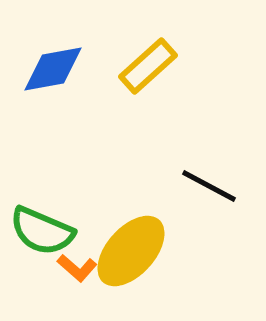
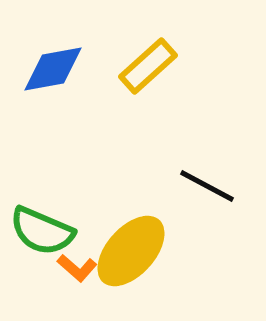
black line: moved 2 px left
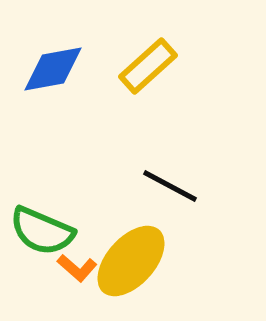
black line: moved 37 px left
yellow ellipse: moved 10 px down
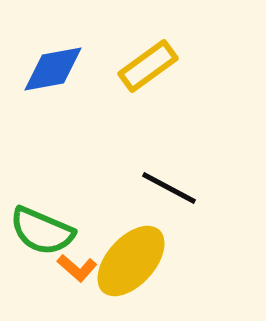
yellow rectangle: rotated 6 degrees clockwise
black line: moved 1 px left, 2 px down
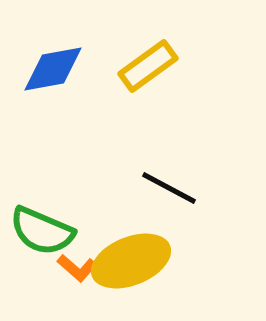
yellow ellipse: rotated 26 degrees clockwise
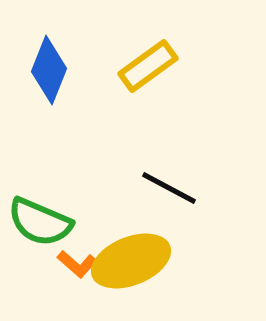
blue diamond: moved 4 px left, 1 px down; rotated 58 degrees counterclockwise
green semicircle: moved 2 px left, 9 px up
orange L-shape: moved 4 px up
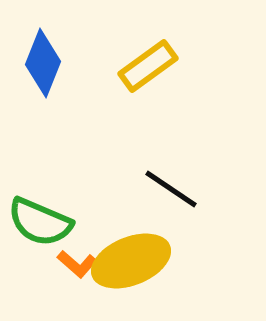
blue diamond: moved 6 px left, 7 px up
black line: moved 2 px right, 1 px down; rotated 6 degrees clockwise
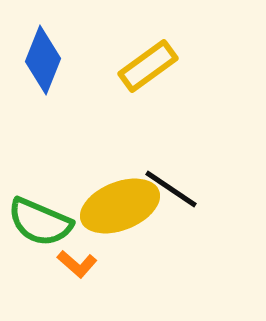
blue diamond: moved 3 px up
yellow ellipse: moved 11 px left, 55 px up
